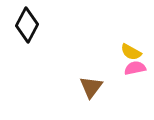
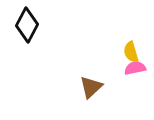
yellow semicircle: rotated 45 degrees clockwise
brown triangle: rotated 10 degrees clockwise
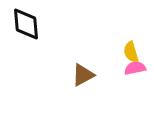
black diamond: moved 1 px left, 1 px up; rotated 32 degrees counterclockwise
brown triangle: moved 8 px left, 12 px up; rotated 15 degrees clockwise
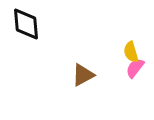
pink semicircle: rotated 40 degrees counterclockwise
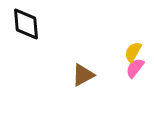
yellow semicircle: moved 2 px right; rotated 45 degrees clockwise
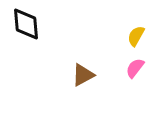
yellow semicircle: moved 3 px right, 16 px up
